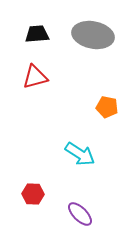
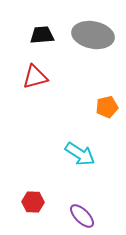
black trapezoid: moved 5 px right, 1 px down
orange pentagon: rotated 25 degrees counterclockwise
red hexagon: moved 8 px down
purple ellipse: moved 2 px right, 2 px down
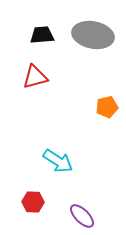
cyan arrow: moved 22 px left, 7 px down
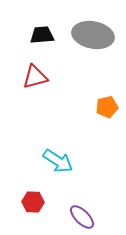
purple ellipse: moved 1 px down
